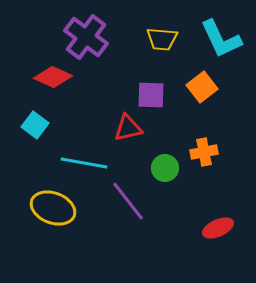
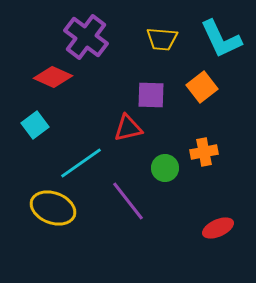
cyan square: rotated 16 degrees clockwise
cyan line: moved 3 px left; rotated 45 degrees counterclockwise
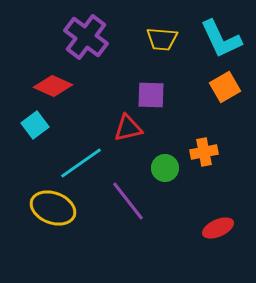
red diamond: moved 9 px down
orange square: moved 23 px right; rotated 8 degrees clockwise
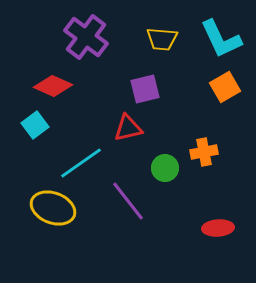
purple square: moved 6 px left, 6 px up; rotated 16 degrees counterclockwise
red ellipse: rotated 20 degrees clockwise
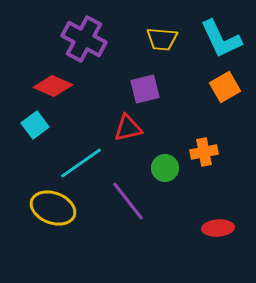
purple cross: moved 2 px left, 2 px down; rotated 9 degrees counterclockwise
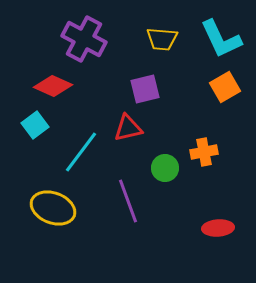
cyan line: moved 11 px up; rotated 18 degrees counterclockwise
purple line: rotated 18 degrees clockwise
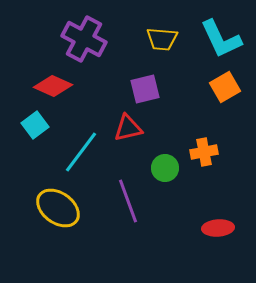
yellow ellipse: moved 5 px right; rotated 15 degrees clockwise
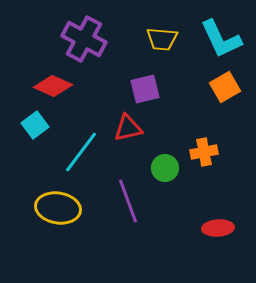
yellow ellipse: rotated 27 degrees counterclockwise
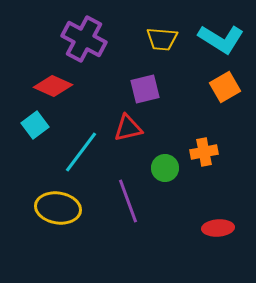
cyan L-shape: rotated 33 degrees counterclockwise
